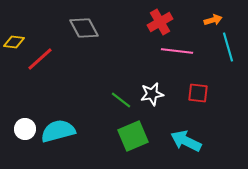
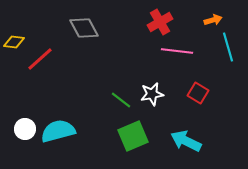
red square: rotated 25 degrees clockwise
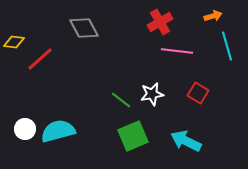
orange arrow: moved 4 px up
cyan line: moved 1 px left, 1 px up
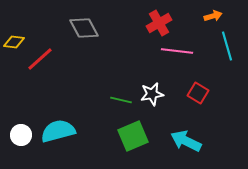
red cross: moved 1 px left, 1 px down
green line: rotated 25 degrees counterclockwise
white circle: moved 4 px left, 6 px down
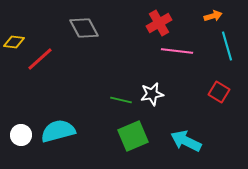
red square: moved 21 px right, 1 px up
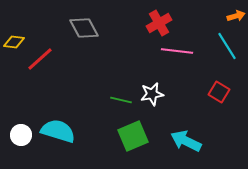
orange arrow: moved 23 px right
cyan line: rotated 16 degrees counterclockwise
cyan semicircle: rotated 32 degrees clockwise
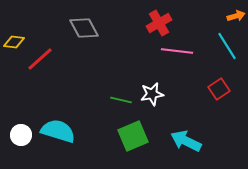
red square: moved 3 px up; rotated 25 degrees clockwise
